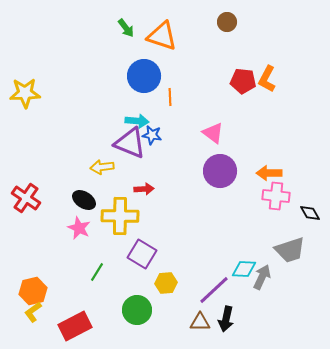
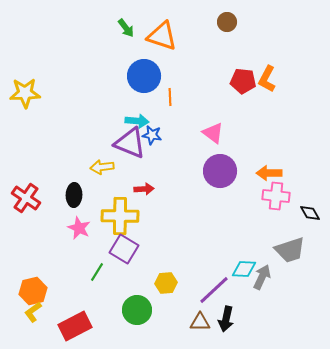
black ellipse: moved 10 px left, 5 px up; rotated 60 degrees clockwise
purple square: moved 18 px left, 5 px up
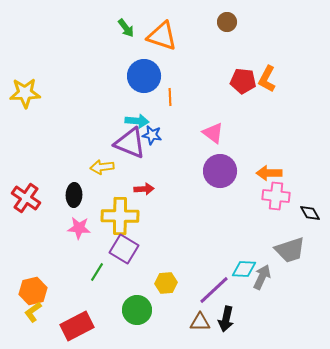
pink star: rotated 20 degrees counterclockwise
red rectangle: moved 2 px right
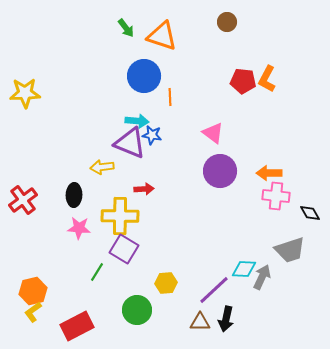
red cross: moved 3 px left, 2 px down; rotated 20 degrees clockwise
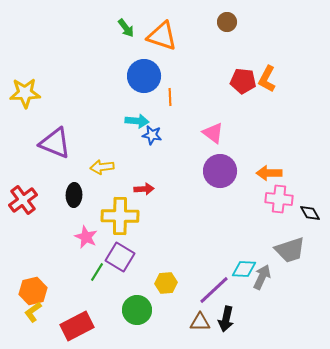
purple triangle: moved 75 px left
pink cross: moved 3 px right, 3 px down
pink star: moved 7 px right, 9 px down; rotated 20 degrees clockwise
purple square: moved 4 px left, 8 px down
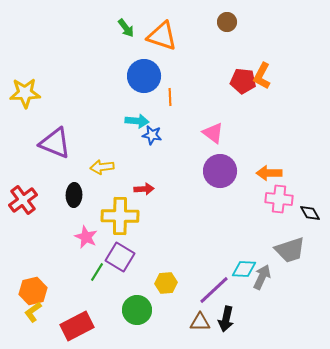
orange L-shape: moved 5 px left, 3 px up
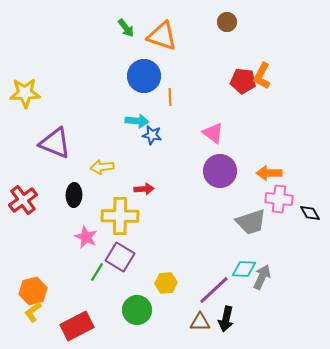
gray trapezoid: moved 39 px left, 28 px up
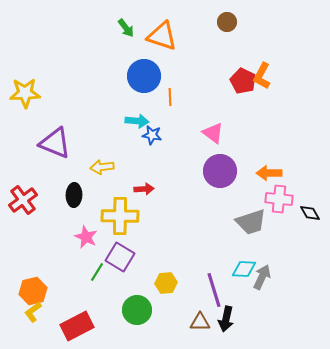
red pentagon: rotated 20 degrees clockwise
purple line: rotated 64 degrees counterclockwise
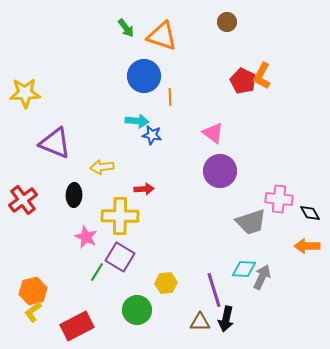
orange arrow: moved 38 px right, 73 px down
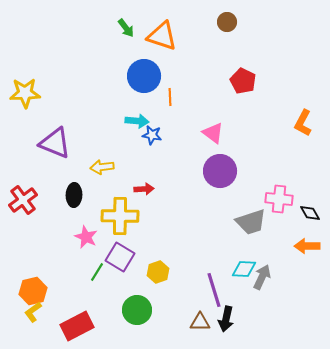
orange L-shape: moved 41 px right, 47 px down
yellow hexagon: moved 8 px left, 11 px up; rotated 15 degrees counterclockwise
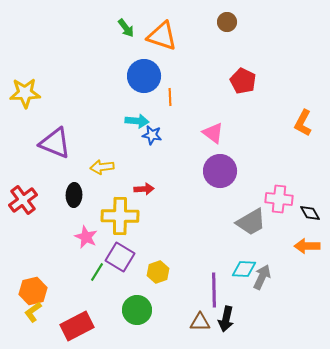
gray trapezoid: rotated 12 degrees counterclockwise
purple line: rotated 16 degrees clockwise
